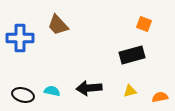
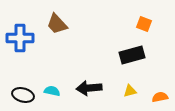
brown trapezoid: moved 1 px left, 1 px up
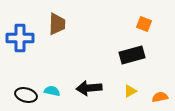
brown trapezoid: rotated 135 degrees counterclockwise
yellow triangle: rotated 16 degrees counterclockwise
black ellipse: moved 3 px right
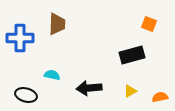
orange square: moved 5 px right
cyan semicircle: moved 16 px up
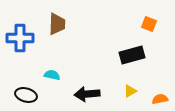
black arrow: moved 2 px left, 6 px down
orange semicircle: moved 2 px down
